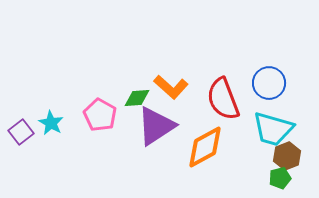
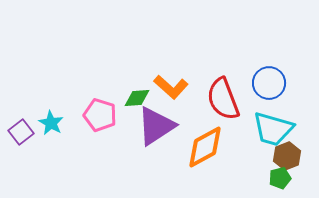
pink pentagon: rotated 12 degrees counterclockwise
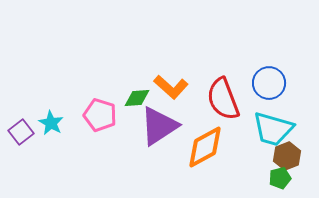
purple triangle: moved 3 px right
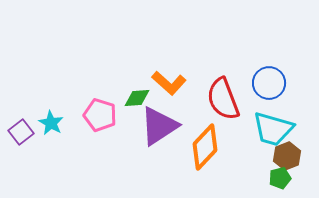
orange L-shape: moved 2 px left, 4 px up
orange diamond: rotated 18 degrees counterclockwise
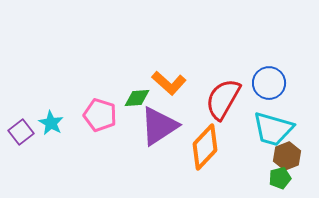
red semicircle: rotated 51 degrees clockwise
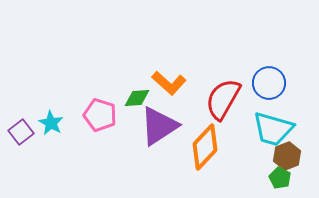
green pentagon: rotated 30 degrees counterclockwise
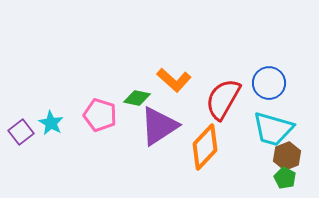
orange L-shape: moved 5 px right, 3 px up
green diamond: rotated 16 degrees clockwise
green pentagon: moved 5 px right
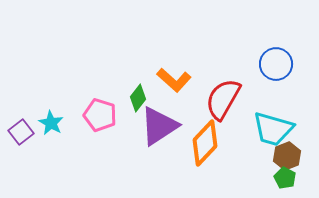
blue circle: moved 7 px right, 19 px up
green diamond: moved 1 px right; rotated 64 degrees counterclockwise
orange diamond: moved 4 px up
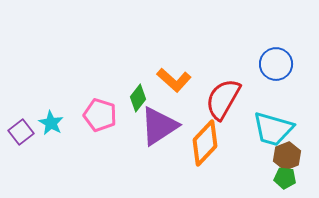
green pentagon: rotated 20 degrees counterclockwise
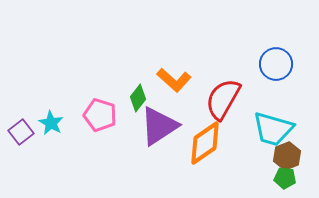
orange diamond: rotated 12 degrees clockwise
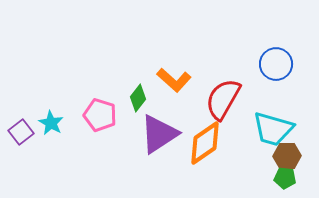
purple triangle: moved 8 px down
brown hexagon: rotated 20 degrees clockwise
